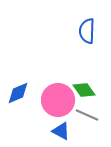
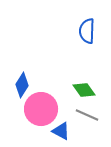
blue diamond: moved 4 px right, 8 px up; rotated 35 degrees counterclockwise
pink circle: moved 17 px left, 9 px down
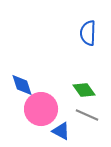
blue semicircle: moved 1 px right, 2 px down
blue diamond: rotated 50 degrees counterclockwise
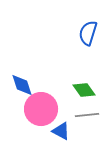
blue semicircle: rotated 15 degrees clockwise
gray line: rotated 30 degrees counterclockwise
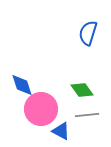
green diamond: moved 2 px left
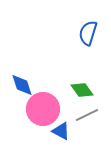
pink circle: moved 2 px right
gray line: rotated 20 degrees counterclockwise
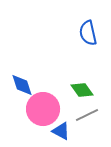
blue semicircle: rotated 30 degrees counterclockwise
